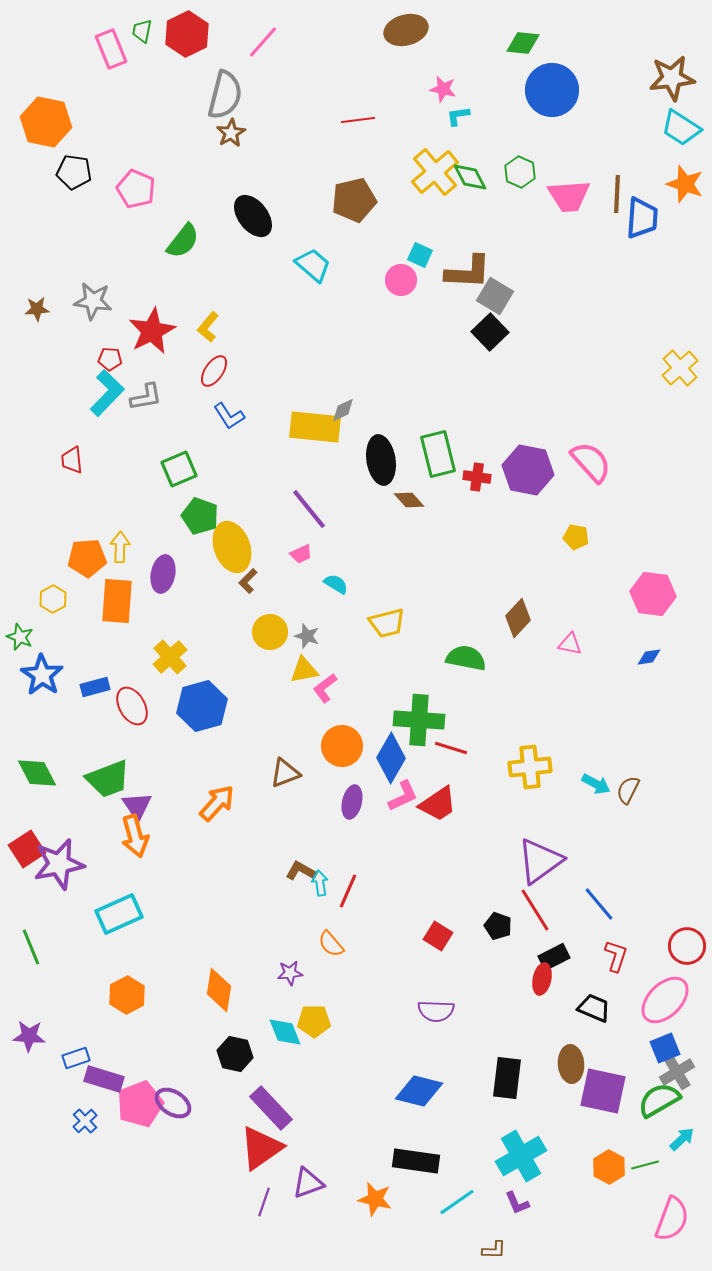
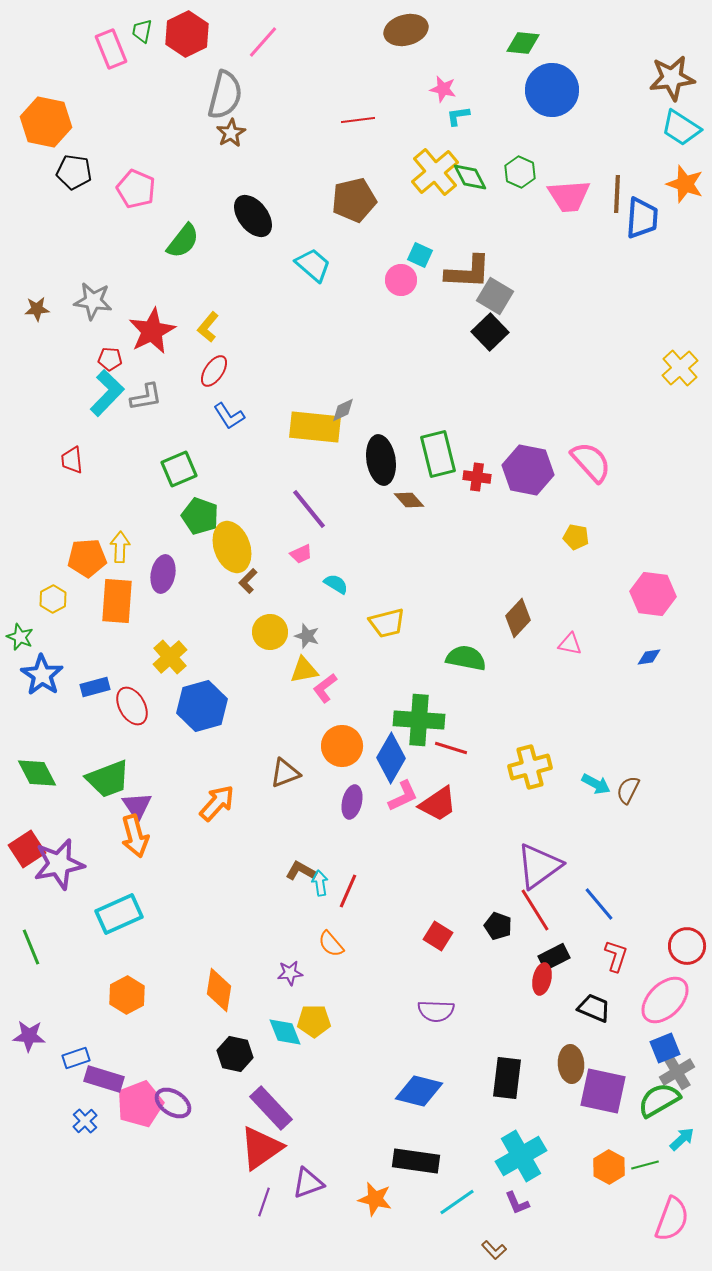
yellow cross at (530, 767): rotated 9 degrees counterclockwise
purple triangle at (540, 861): moved 1 px left, 5 px down
brown L-shape at (494, 1250): rotated 45 degrees clockwise
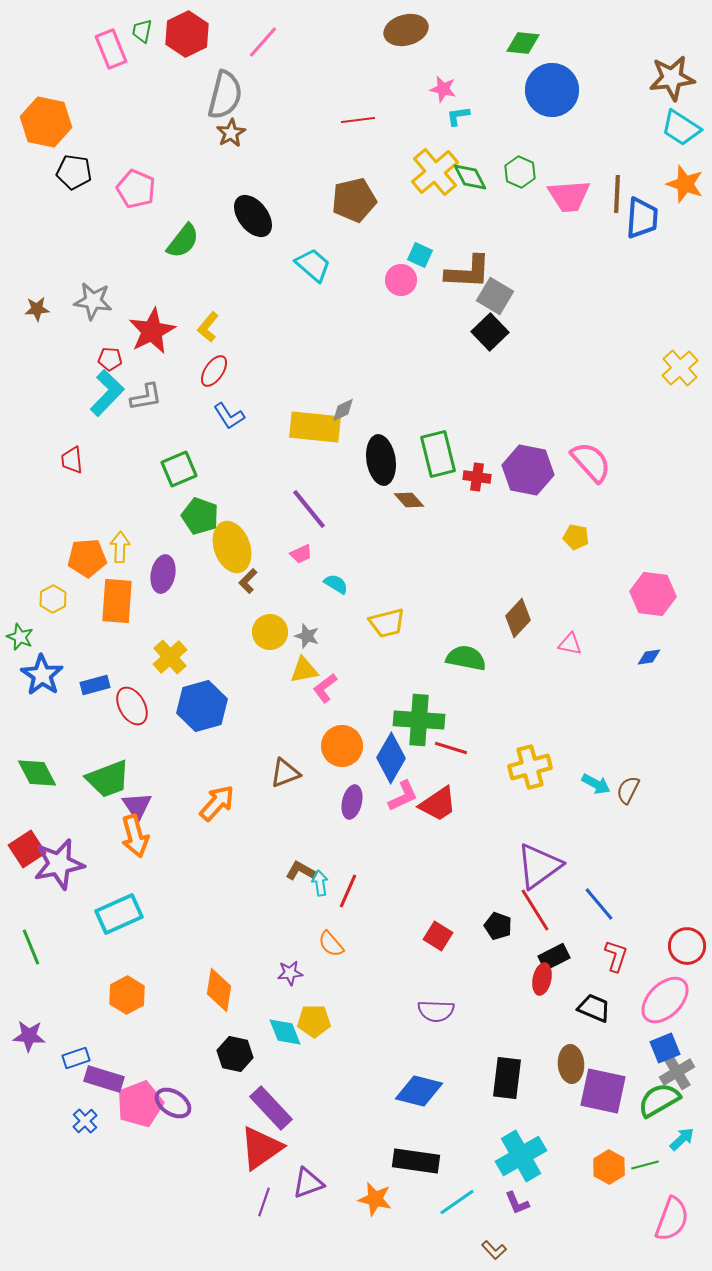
blue rectangle at (95, 687): moved 2 px up
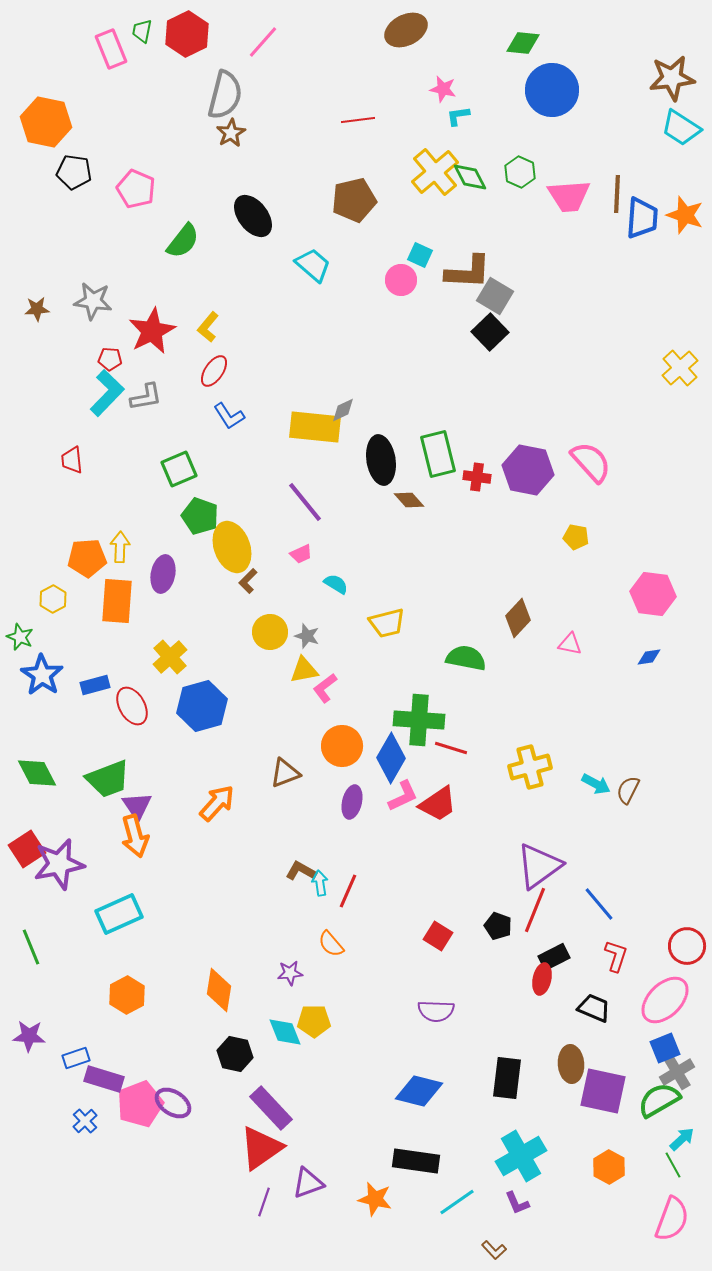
brown ellipse at (406, 30): rotated 12 degrees counterclockwise
orange star at (685, 184): moved 31 px down
purple line at (309, 509): moved 4 px left, 7 px up
red line at (535, 910): rotated 54 degrees clockwise
green line at (645, 1165): moved 28 px right; rotated 76 degrees clockwise
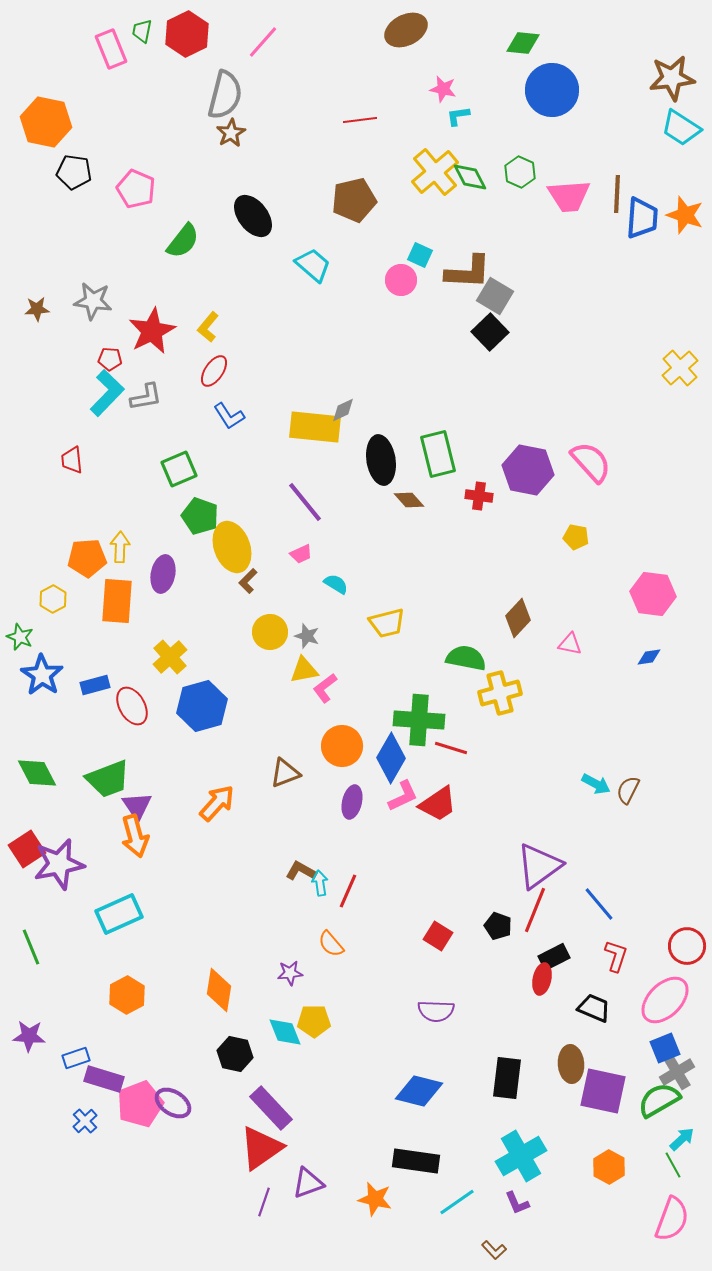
red line at (358, 120): moved 2 px right
red cross at (477, 477): moved 2 px right, 19 px down
yellow cross at (530, 767): moved 30 px left, 74 px up
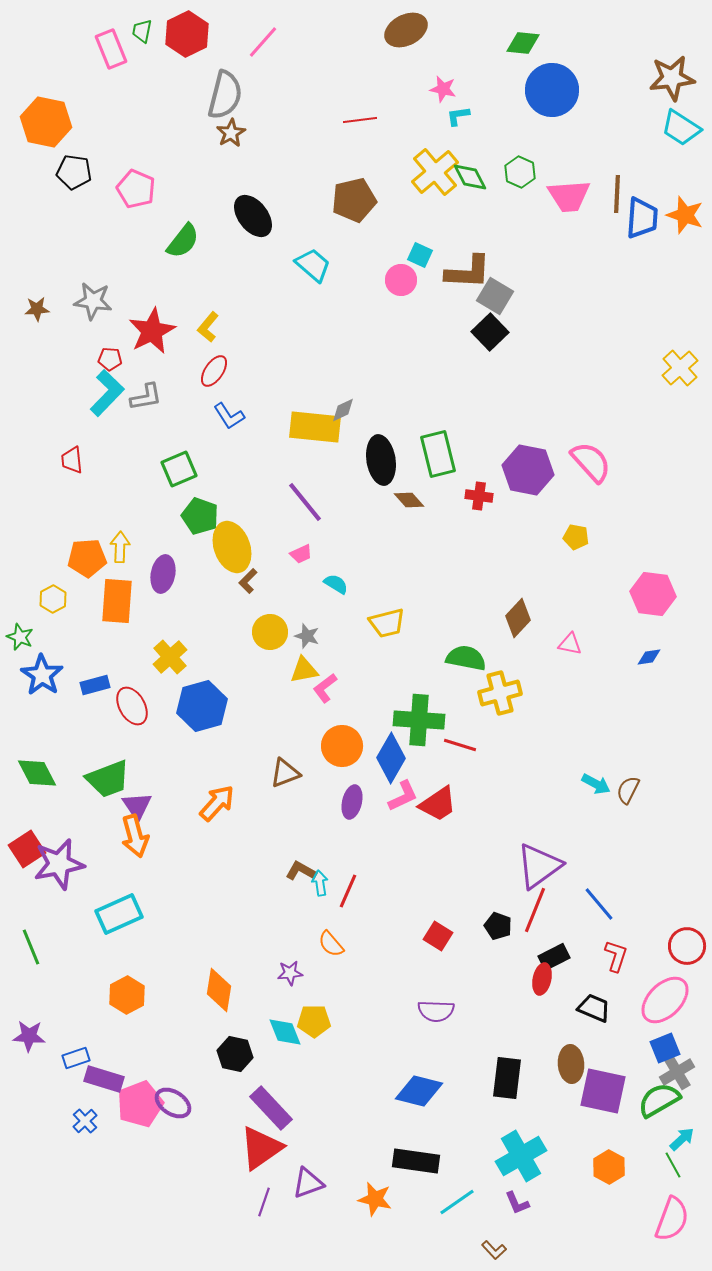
red line at (451, 748): moved 9 px right, 3 px up
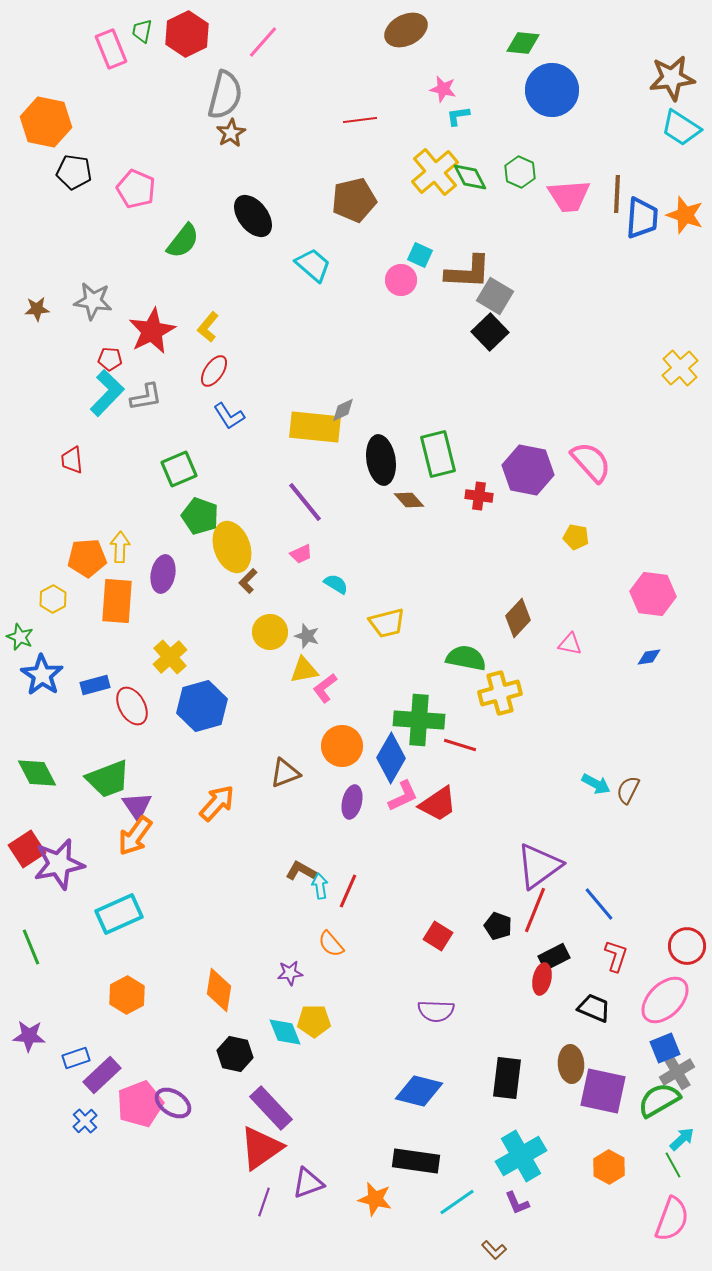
orange arrow at (135, 836): rotated 51 degrees clockwise
cyan arrow at (320, 883): moved 3 px down
purple rectangle at (104, 1079): moved 2 px left, 4 px up; rotated 60 degrees counterclockwise
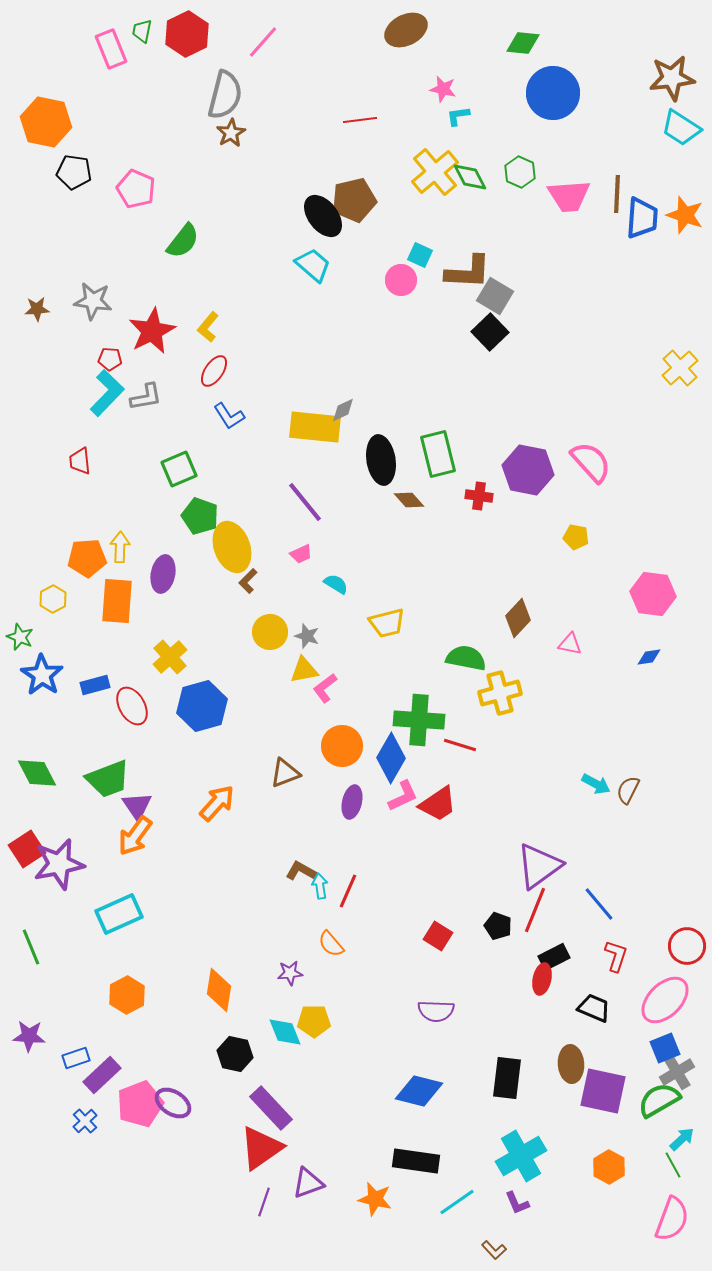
blue circle at (552, 90): moved 1 px right, 3 px down
black ellipse at (253, 216): moved 70 px right
red trapezoid at (72, 460): moved 8 px right, 1 px down
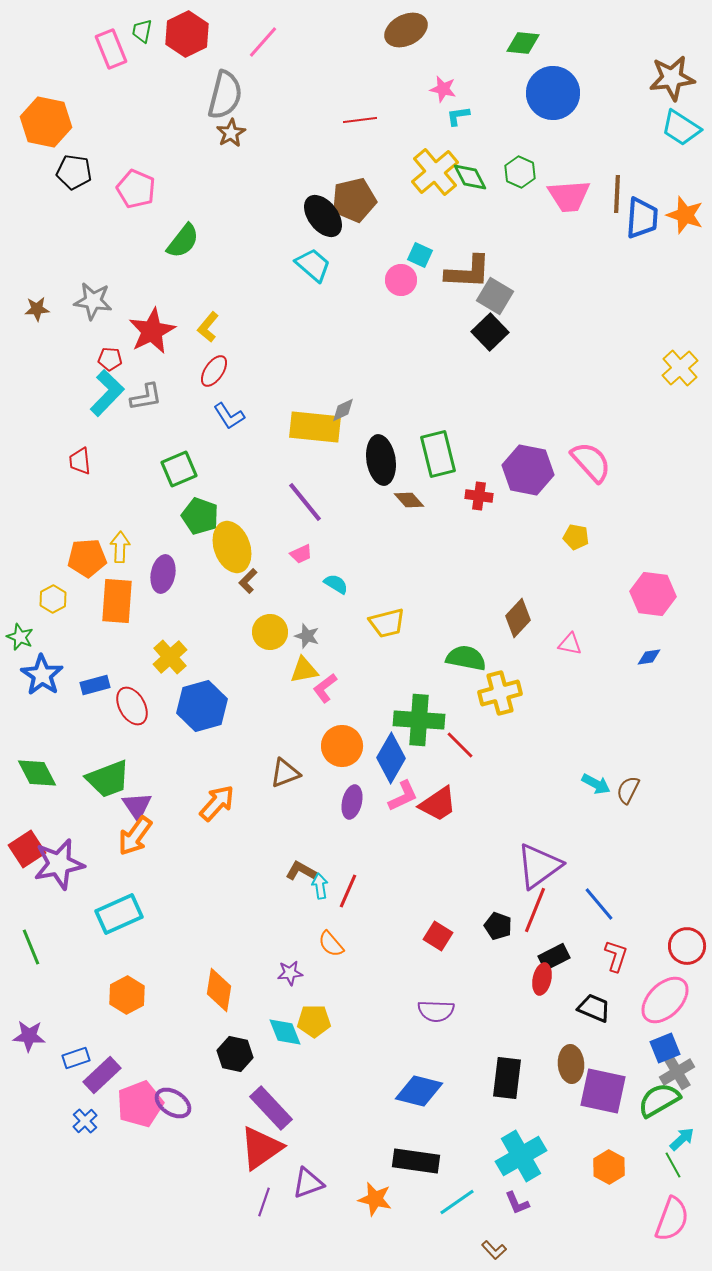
red line at (460, 745): rotated 28 degrees clockwise
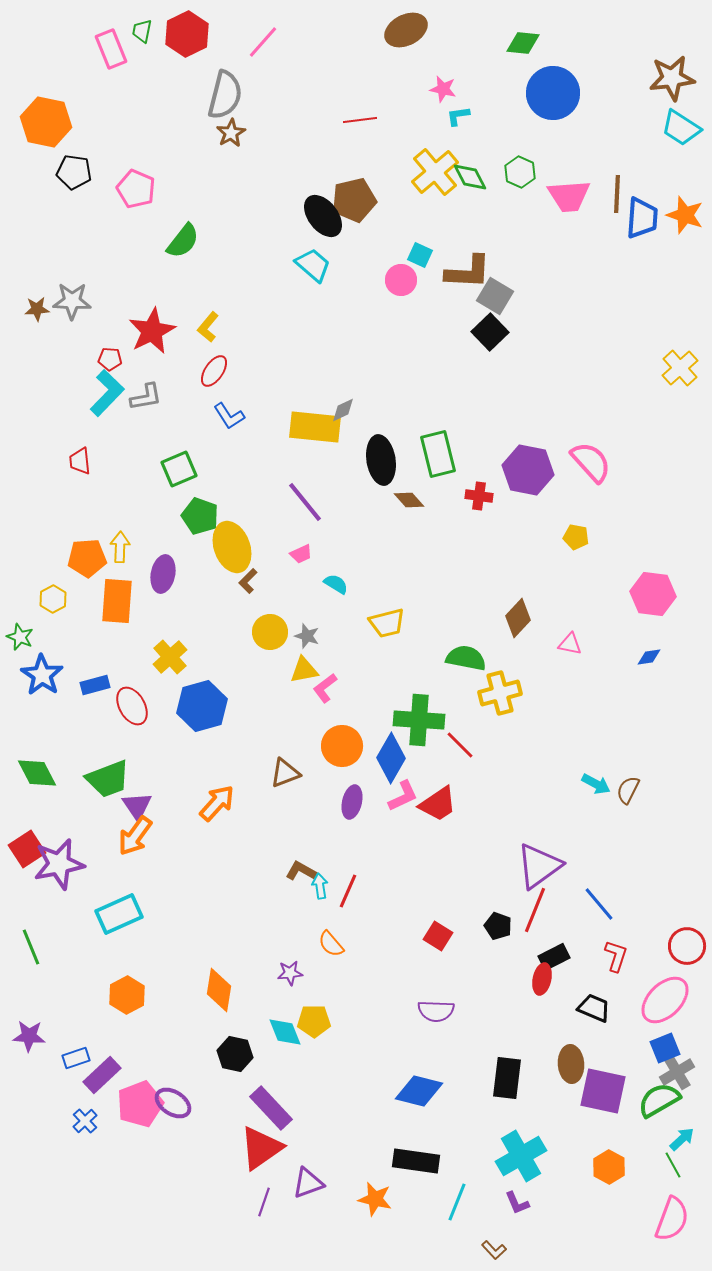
gray star at (93, 301): moved 21 px left; rotated 6 degrees counterclockwise
cyan line at (457, 1202): rotated 33 degrees counterclockwise
